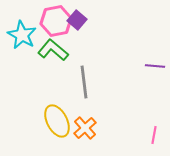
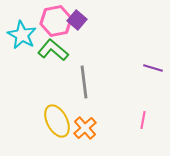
purple line: moved 2 px left, 2 px down; rotated 12 degrees clockwise
pink line: moved 11 px left, 15 px up
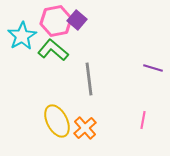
cyan star: moved 1 px down; rotated 12 degrees clockwise
gray line: moved 5 px right, 3 px up
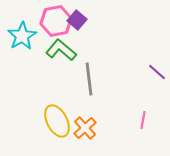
green L-shape: moved 8 px right
purple line: moved 4 px right, 4 px down; rotated 24 degrees clockwise
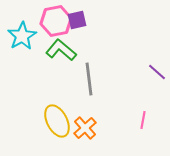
purple square: rotated 36 degrees clockwise
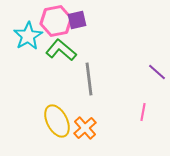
cyan star: moved 6 px right
pink line: moved 8 px up
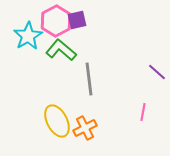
pink hexagon: rotated 16 degrees counterclockwise
orange cross: rotated 15 degrees clockwise
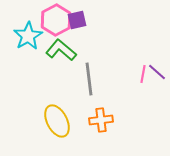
pink hexagon: moved 1 px up
pink line: moved 38 px up
orange cross: moved 16 px right, 8 px up; rotated 20 degrees clockwise
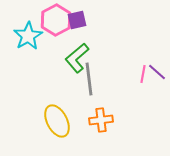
green L-shape: moved 16 px right, 8 px down; rotated 80 degrees counterclockwise
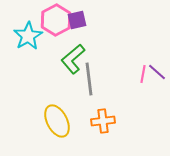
green L-shape: moved 4 px left, 1 px down
orange cross: moved 2 px right, 1 px down
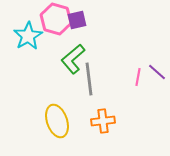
pink hexagon: moved 1 px up; rotated 16 degrees counterclockwise
pink line: moved 5 px left, 3 px down
yellow ellipse: rotated 8 degrees clockwise
